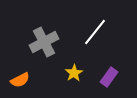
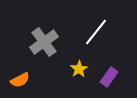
white line: moved 1 px right
gray cross: rotated 8 degrees counterclockwise
yellow star: moved 5 px right, 4 px up
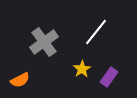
yellow star: moved 3 px right
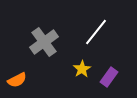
orange semicircle: moved 3 px left
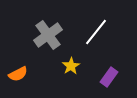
gray cross: moved 4 px right, 7 px up
yellow star: moved 11 px left, 3 px up
orange semicircle: moved 1 px right, 6 px up
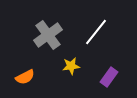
yellow star: rotated 24 degrees clockwise
orange semicircle: moved 7 px right, 3 px down
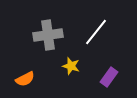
gray cross: rotated 28 degrees clockwise
yellow star: rotated 24 degrees clockwise
orange semicircle: moved 2 px down
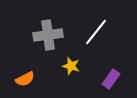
purple rectangle: moved 2 px right, 2 px down
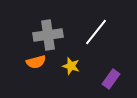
orange semicircle: moved 11 px right, 17 px up; rotated 12 degrees clockwise
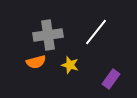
yellow star: moved 1 px left, 1 px up
